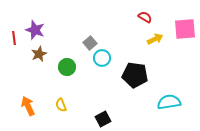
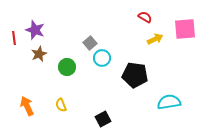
orange arrow: moved 1 px left
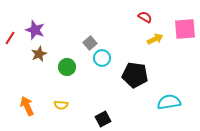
red line: moved 4 px left; rotated 40 degrees clockwise
yellow semicircle: rotated 64 degrees counterclockwise
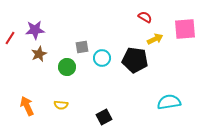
purple star: rotated 24 degrees counterclockwise
gray square: moved 8 px left, 4 px down; rotated 32 degrees clockwise
black pentagon: moved 15 px up
black square: moved 1 px right, 2 px up
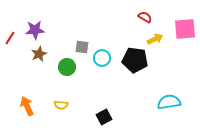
gray square: rotated 16 degrees clockwise
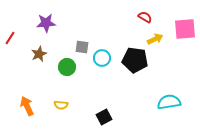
purple star: moved 11 px right, 7 px up
